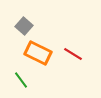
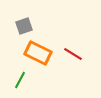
gray square: rotated 30 degrees clockwise
green line: moved 1 px left; rotated 66 degrees clockwise
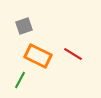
orange rectangle: moved 3 px down
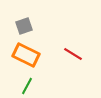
orange rectangle: moved 12 px left, 1 px up
green line: moved 7 px right, 6 px down
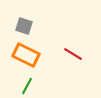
gray square: rotated 36 degrees clockwise
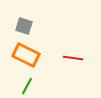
red line: moved 4 px down; rotated 24 degrees counterclockwise
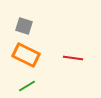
green line: rotated 30 degrees clockwise
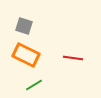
green line: moved 7 px right, 1 px up
